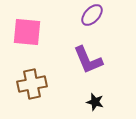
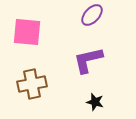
purple L-shape: rotated 100 degrees clockwise
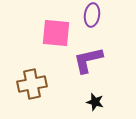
purple ellipse: rotated 35 degrees counterclockwise
pink square: moved 29 px right, 1 px down
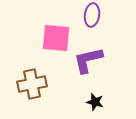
pink square: moved 5 px down
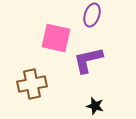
purple ellipse: rotated 10 degrees clockwise
pink square: rotated 8 degrees clockwise
black star: moved 4 px down
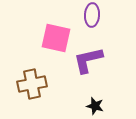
purple ellipse: rotated 15 degrees counterclockwise
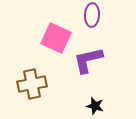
pink square: rotated 12 degrees clockwise
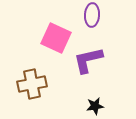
black star: rotated 24 degrees counterclockwise
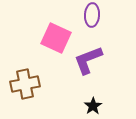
purple L-shape: rotated 8 degrees counterclockwise
brown cross: moved 7 px left
black star: moved 2 px left; rotated 24 degrees counterclockwise
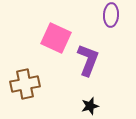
purple ellipse: moved 19 px right
purple L-shape: rotated 132 degrees clockwise
black star: moved 3 px left; rotated 18 degrees clockwise
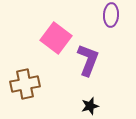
pink square: rotated 12 degrees clockwise
